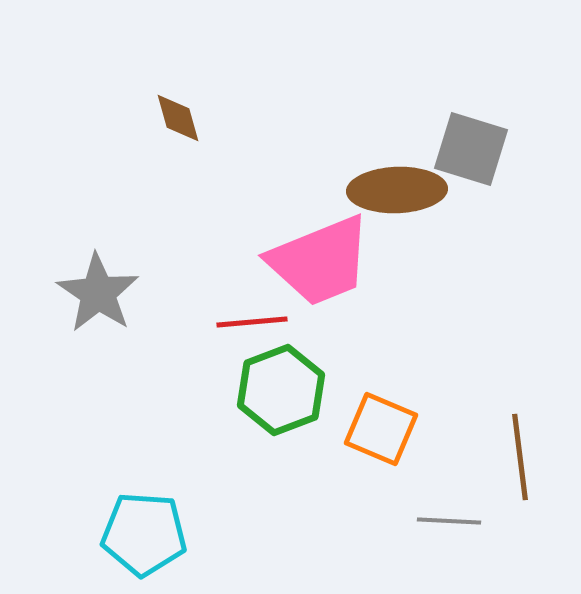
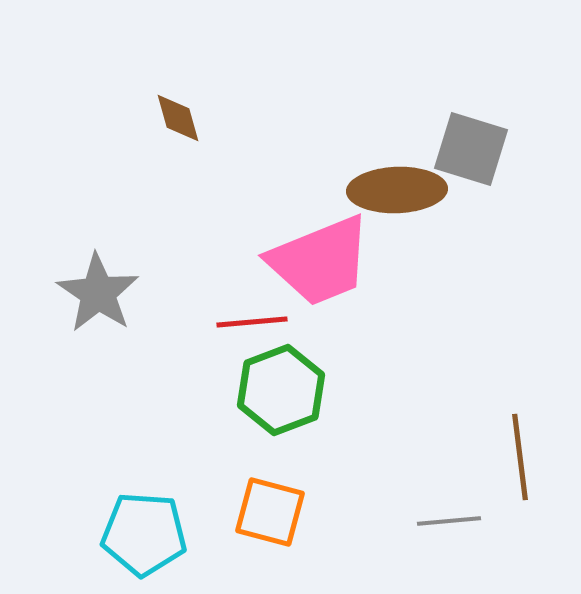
orange square: moved 111 px left, 83 px down; rotated 8 degrees counterclockwise
gray line: rotated 8 degrees counterclockwise
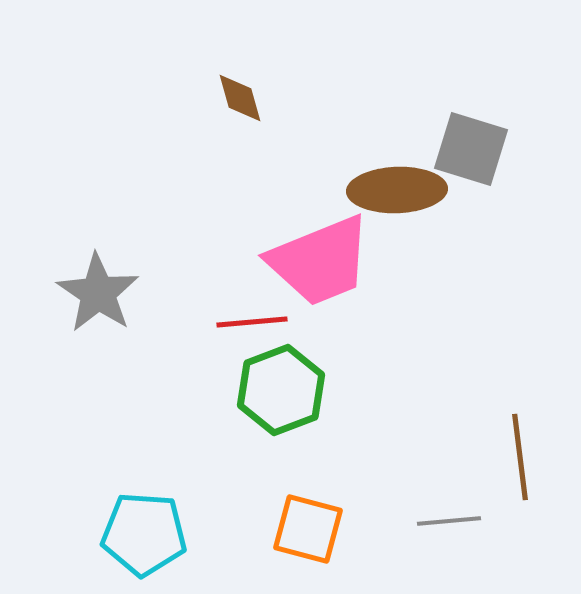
brown diamond: moved 62 px right, 20 px up
orange square: moved 38 px right, 17 px down
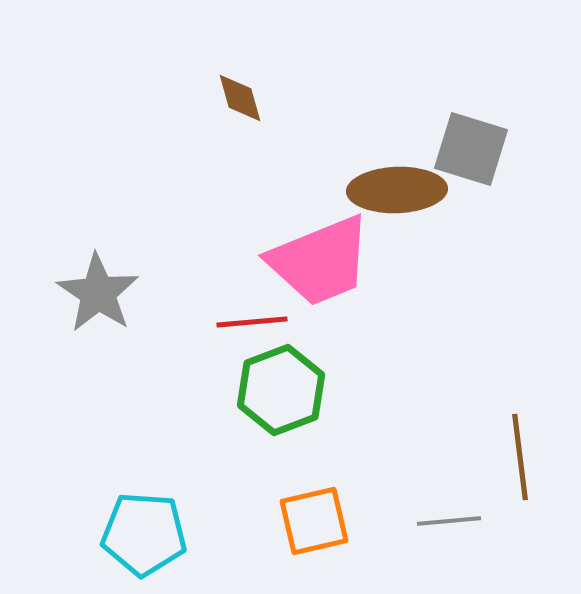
orange square: moved 6 px right, 8 px up; rotated 28 degrees counterclockwise
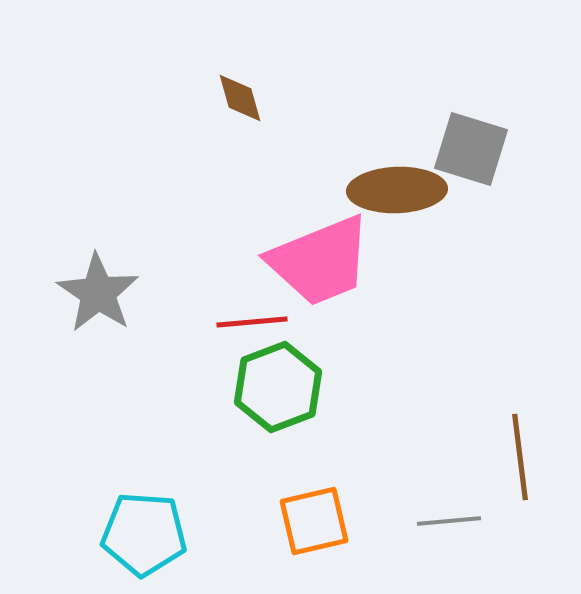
green hexagon: moved 3 px left, 3 px up
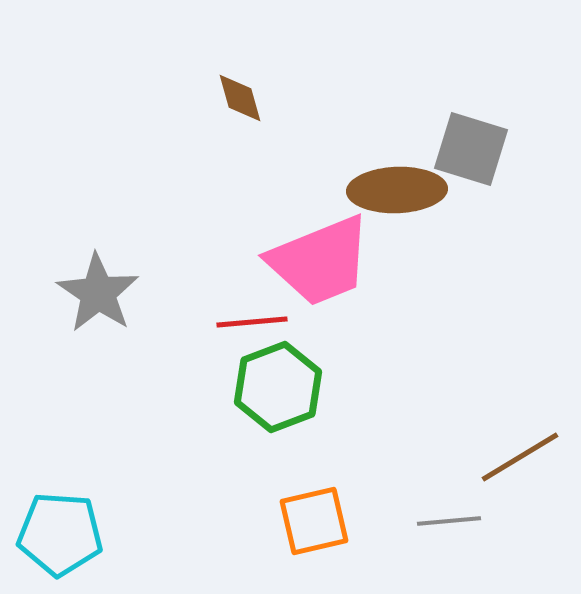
brown line: rotated 66 degrees clockwise
cyan pentagon: moved 84 px left
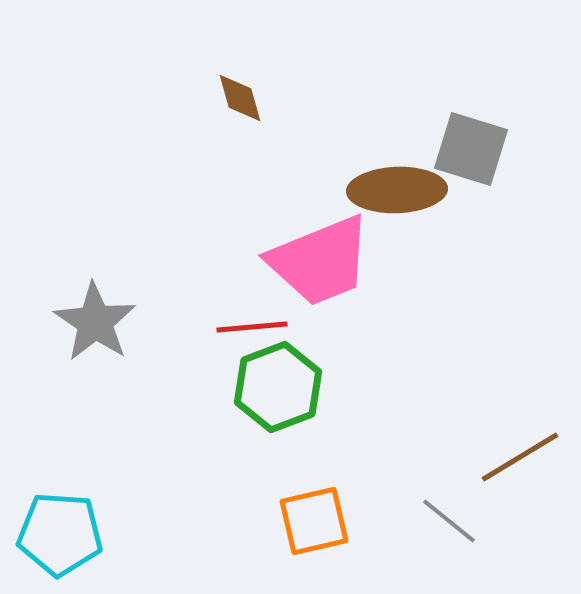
gray star: moved 3 px left, 29 px down
red line: moved 5 px down
gray line: rotated 44 degrees clockwise
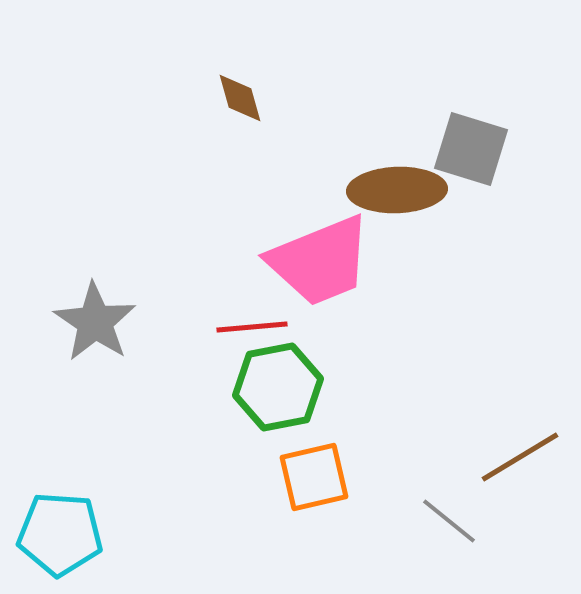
green hexagon: rotated 10 degrees clockwise
orange square: moved 44 px up
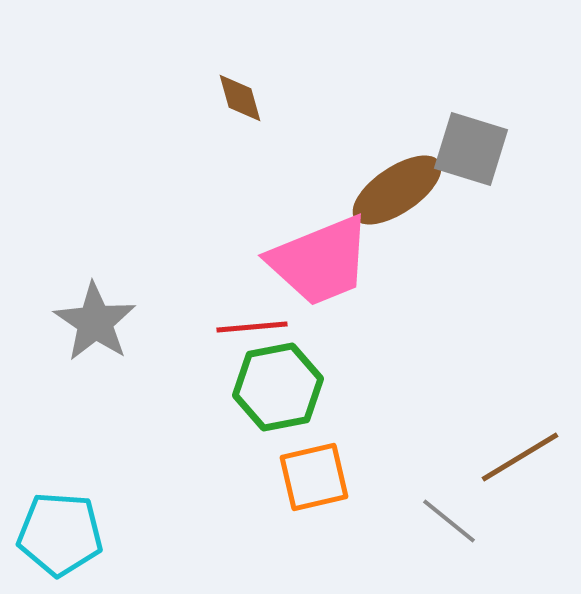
brown ellipse: rotated 32 degrees counterclockwise
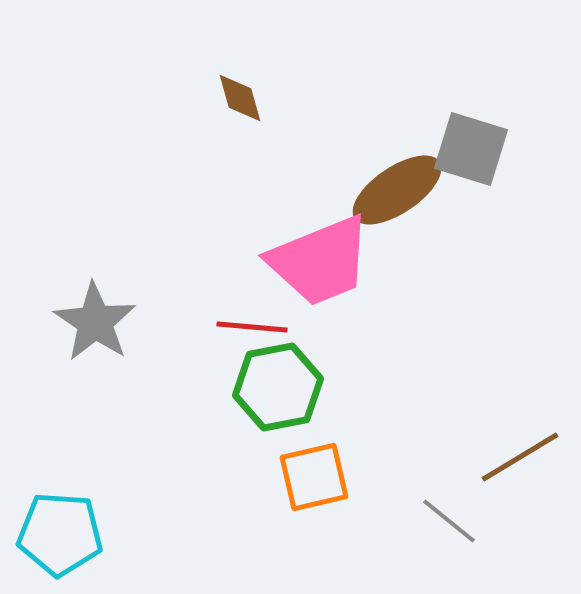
red line: rotated 10 degrees clockwise
